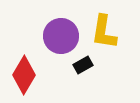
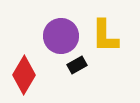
yellow L-shape: moved 1 px right, 4 px down; rotated 9 degrees counterclockwise
black rectangle: moved 6 px left
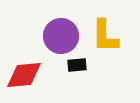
black rectangle: rotated 24 degrees clockwise
red diamond: rotated 54 degrees clockwise
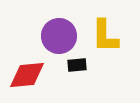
purple circle: moved 2 px left
red diamond: moved 3 px right
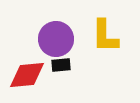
purple circle: moved 3 px left, 3 px down
black rectangle: moved 16 px left
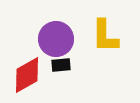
red diamond: rotated 24 degrees counterclockwise
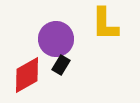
yellow L-shape: moved 12 px up
black rectangle: rotated 54 degrees counterclockwise
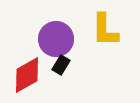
yellow L-shape: moved 6 px down
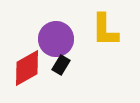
red diamond: moved 7 px up
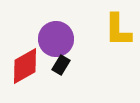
yellow L-shape: moved 13 px right
red diamond: moved 2 px left, 2 px up
